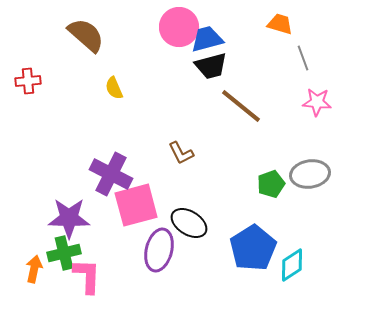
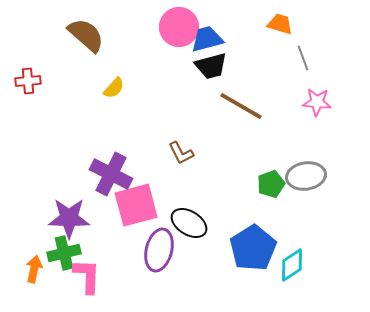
yellow semicircle: rotated 115 degrees counterclockwise
brown line: rotated 9 degrees counterclockwise
gray ellipse: moved 4 px left, 2 px down
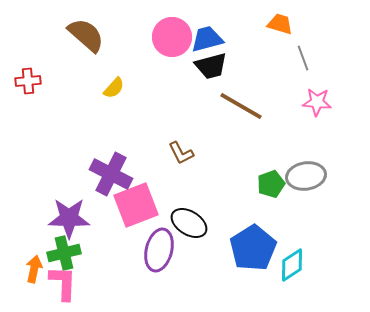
pink circle: moved 7 px left, 10 px down
pink square: rotated 6 degrees counterclockwise
pink L-shape: moved 24 px left, 7 px down
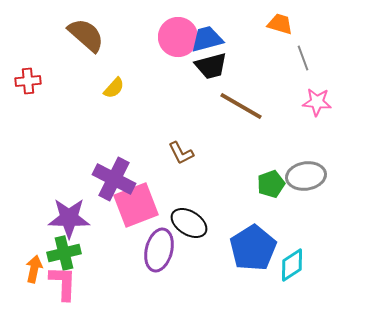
pink circle: moved 6 px right
purple cross: moved 3 px right, 5 px down
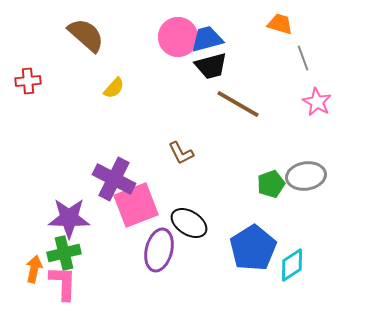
pink star: rotated 24 degrees clockwise
brown line: moved 3 px left, 2 px up
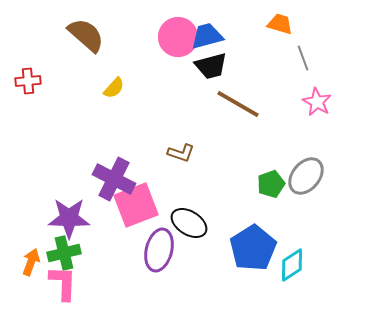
blue trapezoid: moved 3 px up
brown L-shape: rotated 44 degrees counterclockwise
gray ellipse: rotated 42 degrees counterclockwise
orange arrow: moved 3 px left, 7 px up; rotated 8 degrees clockwise
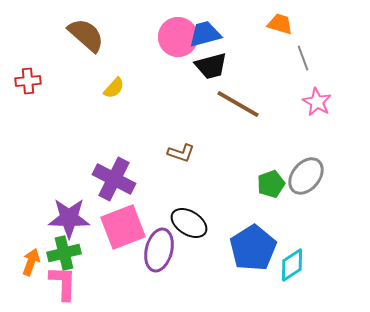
blue trapezoid: moved 2 px left, 2 px up
pink square: moved 13 px left, 22 px down
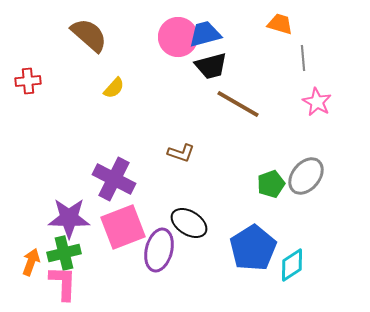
brown semicircle: moved 3 px right
gray line: rotated 15 degrees clockwise
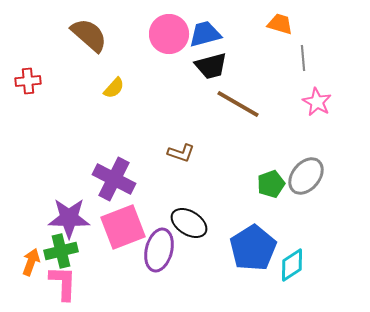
pink circle: moved 9 px left, 3 px up
green cross: moved 3 px left, 2 px up
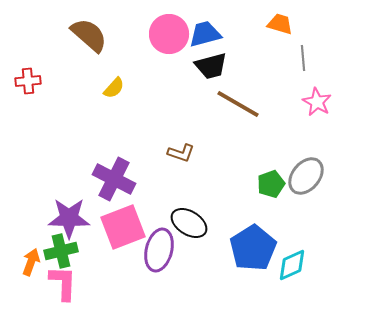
cyan diamond: rotated 8 degrees clockwise
